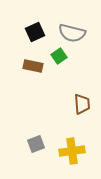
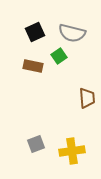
brown trapezoid: moved 5 px right, 6 px up
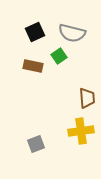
yellow cross: moved 9 px right, 20 px up
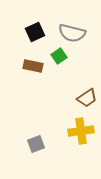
brown trapezoid: rotated 60 degrees clockwise
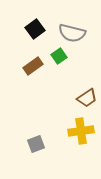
black square: moved 3 px up; rotated 12 degrees counterclockwise
brown rectangle: rotated 48 degrees counterclockwise
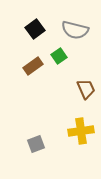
gray semicircle: moved 3 px right, 3 px up
brown trapezoid: moved 1 px left, 9 px up; rotated 80 degrees counterclockwise
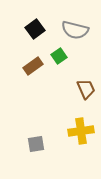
gray square: rotated 12 degrees clockwise
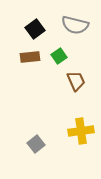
gray semicircle: moved 5 px up
brown rectangle: moved 3 px left, 9 px up; rotated 30 degrees clockwise
brown trapezoid: moved 10 px left, 8 px up
gray square: rotated 30 degrees counterclockwise
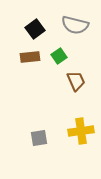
gray square: moved 3 px right, 6 px up; rotated 30 degrees clockwise
